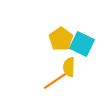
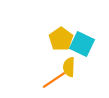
orange line: moved 1 px left, 1 px up
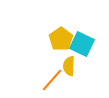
yellow semicircle: moved 1 px up
orange line: moved 2 px left; rotated 15 degrees counterclockwise
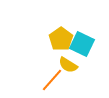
yellow semicircle: moved 1 px left, 1 px up; rotated 60 degrees counterclockwise
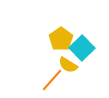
cyan square: moved 4 px down; rotated 20 degrees clockwise
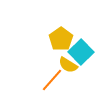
cyan square: moved 1 px left, 4 px down
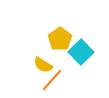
yellow pentagon: moved 1 px left
yellow semicircle: moved 25 px left
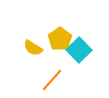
cyan square: moved 2 px left, 2 px up
yellow semicircle: moved 10 px left, 17 px up
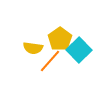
yellow semicircle: rotated 24 degrees counterclockwise
orange line: moved 2 px left, 19 px up
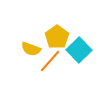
yellow pentagon: moved 3 px left, 2 px up
yellow semicircle: moved 2 px left, 1 px down; rotated 12 degrees clockwise
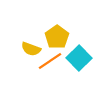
cyan square: moved 8 px down
orange line: rotated 15 degrees clockwise
